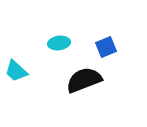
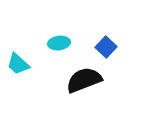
blue square: rotated 25 degrees counterclockwise
cyan trapezoid: moved 2 px right, 7 px up
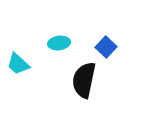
black semicircle: rotated 57 degrees counterclockwise
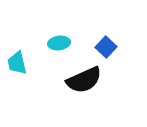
cyan trapezoid: moved 1 px left, 1 px up; rotated 35 degrees clockwise
black semicircle: rotated 126 degrees counterclockwise
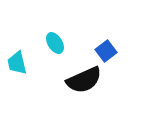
cyan ellipse: moved 4 px left; rotated 65 degrees clockwise
blue square: moved 4 px down; rotated 10 degrees clockwise
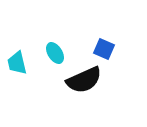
cyan ellipse: moved 10 px down
blue square: moved 2 px left, 2 px up; rotated 30 degrees counterclockwise
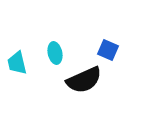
blue square: moved 4 px right, 1 px down
cyan ellipse: rotated 20 degrees clockwise
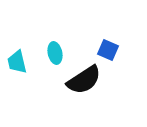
cyan trapezoid: moved 1 px up
black semicircle: rotated 9 degrees counterclockwise
